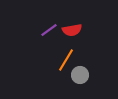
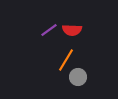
red semicircle: rotated 12 degrees clockwise
gray circle: moved 2 px left, 2 px down
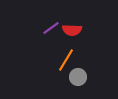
purple line: moved 2 px right, 2 px up
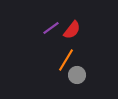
red semicircle: rotated 54 degrees counterclockwise
gray circle: moved 1 px left, 2 px up
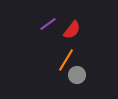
purple line: moved 3 px left, 4 px up
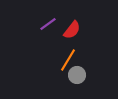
orange line: moved 2 px right
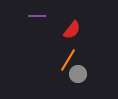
purple line: moved 11 px left, 8 px up; rotated 36 degrees clockwise
gray circle: moved 1 px right, 1 px up
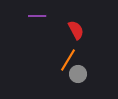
red semicircle: moved 4 px right; rotated 66 degrees counterclockwise
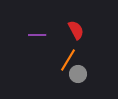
purple line: moved 19 px down
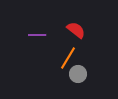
red semicircle: rotated 24 degrees counterclockwise
orange line: moved 2 px up
